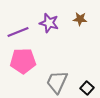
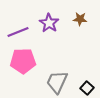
purple star: rotated 18 degrees clockwise
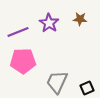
black square: rotated 24 degrees clockwise
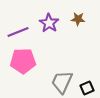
brown star: moved 2 px left
gray trapezoid: moved 5 px right
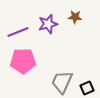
brown star: moved 3 px left, 2 px up
purple star: moved 1 px left, 1 px down; rotated 24 degrees clockwise
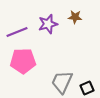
purple line: moved 1 px left
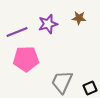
brown star: moved 4 px right, 1 px down
pink pentagon: moved 3 px right, 2 px up
black square: moved 3 px right
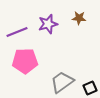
pink pentagon: moved 1 px left, 2 px down
gray trapezoid: rotated 30 degrees clockwise
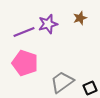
brown star: moved 1 px right; rotated 24 degrees counterclockwise
purple line: moved 7 px right
pink pentagon: moved 2 px down; rotated 20 degrees clockwise
